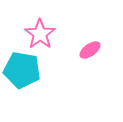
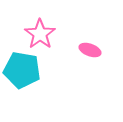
pink ellipse: rotated 55 degrees clockwise
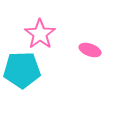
cyan pentagon: rotated 12 degrees counterclockwise
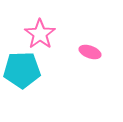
pink ellipse: moved 2 px down
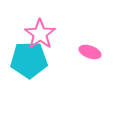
cyan pentagon: moved 7 px right, 10 px up
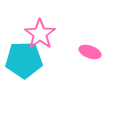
cyan pentagon: moved 5 px left
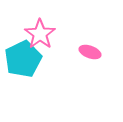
cyan pentagon: moved 1 px left, 1 px up; rotated 24 degrees counterclockwise
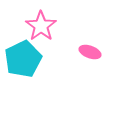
pink star: moved 1 px right, 8 px up
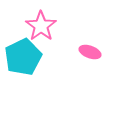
cyan pentagon: moved 2 px up
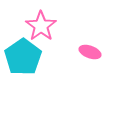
cyan pentagon: rotated 9 degrees counterclockwise
